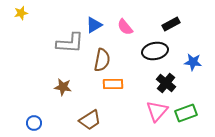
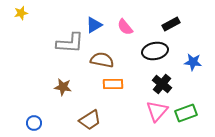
brown semicircle: rotated 90 degrees counterclockwise
black cross: moved 4 px left, 1 px down
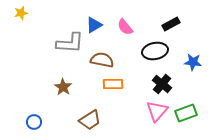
brown star: rotated 24 degrees clockwise
blue circle: moved 1 px up
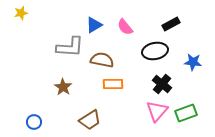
gray L-shape: moved 4 px down
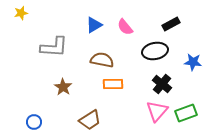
gray L-shape: moved 16 px left
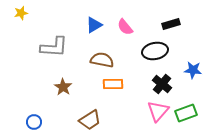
black rectangle: rotated 12 degrees clockwise
blue star: moved 8 px down
pink triangle: moved 1 px right
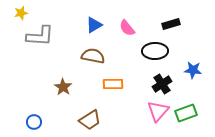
pink semicircle: moved 2 px right, 1 px down
gray L-shape: moved 14 px left, 11 px up
black ellipse: rotated 10 degrees clockwise
brown semicircle: moved 9 px left, 4 px up
black cross: rotated 18 degrees clockwise
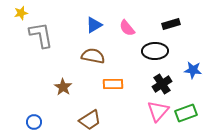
gray L-shape: moved 1 px right, 1 px up; rotated 104 degrees counterclockwise
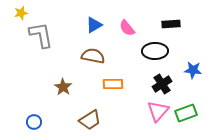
black rectangle: rotated 12 degrees clockwise
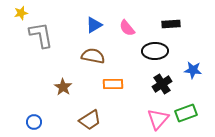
pink triangle: moved 8 px down
